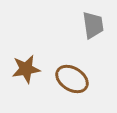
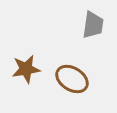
gray trapezoid: rotated 16 degrees clockwise
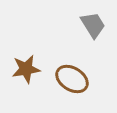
gray trapezoid: rotated 40 degrees counterclockwise
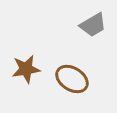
gray trapezoid: rotated 92 degrees clockwise
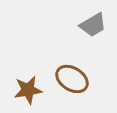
brown star: moved 2 px right, 21 px down
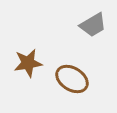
brown star: moved 27 px up
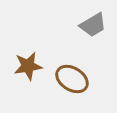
brown star: moved 3 px down
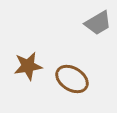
gray trapezoid: moved 5 px right, 2 px up
